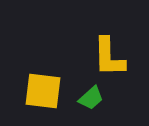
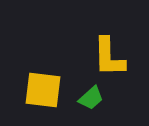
yellow square: moved 1 px up
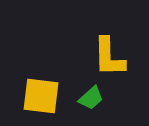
yellow square: moved 2 px left, 6 px down
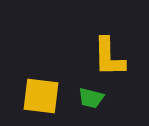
green trapezoid: rotated 56 degrees clockwise
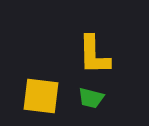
yellow L-shape: moved 15 px left, 2 px up
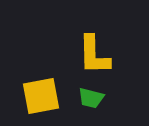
yellow square: rotated 18 degrees counterclockwise
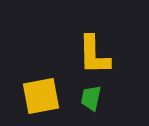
green trapezoid: rotated 88 degrees clockwise
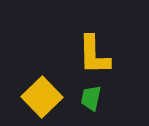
yellow square: moved 1 px right, 1 px down; rotated 33 degrees counterclockwise
